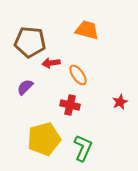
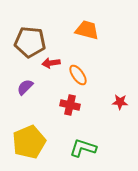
red star: rotated 28 degrees clockwise
yellow pentagon: moved 15 px left, 3 px down; rotated 8 degrees counterclockwise
green L-shape: rotated 96 degrees counterclockwise
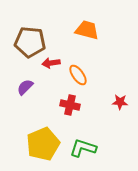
yellow pentagon: moved 14 px right, 2 px down
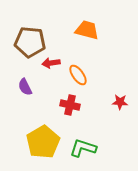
purple semicircle: rotated 72 degrees counterclockwise
yellow pentagon: moved 2 px up; rotated 8 degrees counterclockwise
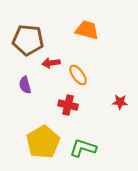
brown pentagon: moved 2 px left, 2 px up
purple semicircle: moved 2 px up; rotated 12 degrees clockwise
red cross: moved 2 px left
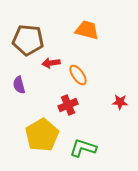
purple semicircle: moved 6 px left
red cross: rotated 36 degrees counterclockwise
yellow pentagon: moved 1 px left, 7 px up
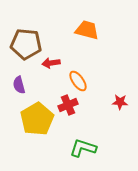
brown pentagon: moved 2 px left, 4 px down
orange ellipse: moved 6 px down
yellow pentagon: moved 5 px left, 16 px up
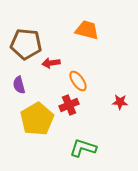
red cross: moved 1 px right
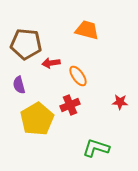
orange ellipse: moved 5 px up
red cross: moved 1 px right
green L-shape: moved 13 px right
